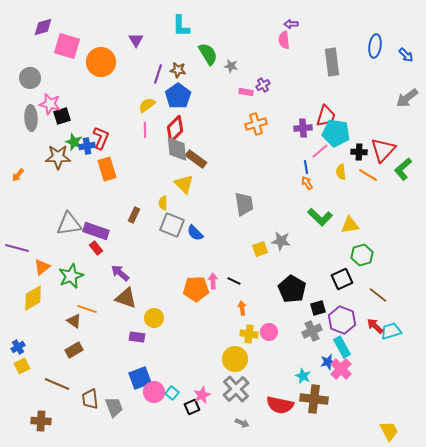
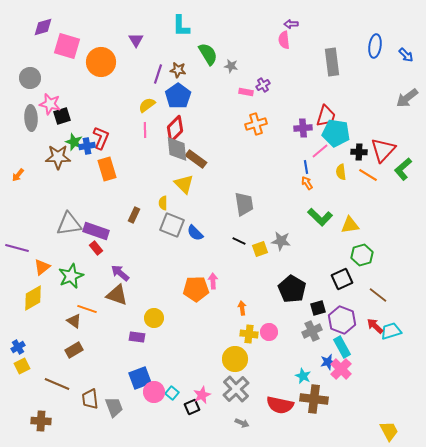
black line at (234, 281): moved 5 px right, 40 px up
brown triangle at (126, 298): moved 9 px left, 3 px up
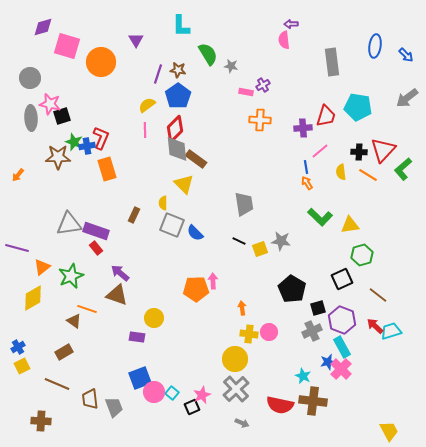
orange cross at (256, 124): moved 4 px right, 4 px up; rotated 20 degrees clockwise
cyan pentagon at (336, 133): moved 22 px right, 26 px up
brown rectangle at (74, 350): moved 10 px left, 2 px down
brown cross at (314, 399): moved 1 px left, 2 px down
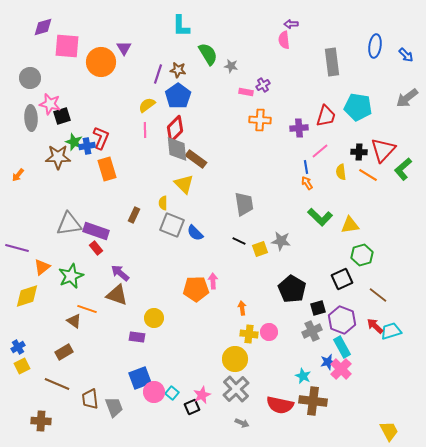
purple triangle at (136, 40): moved 12 px left, 8 px down
pink square at (67, 46): rotated 12 degrees counterclockwise
purple cross at (303, 128): moved 4 px left
yellow diamond at (33, 298): moved 6 px left, 2 px up; rotated 12 degrees clockwise
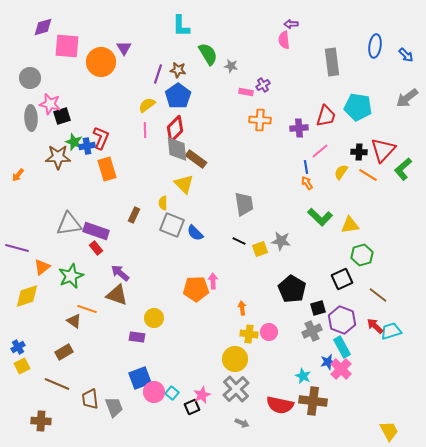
yellow semicircle at (341, 172): rotated 42 degrees clockwise
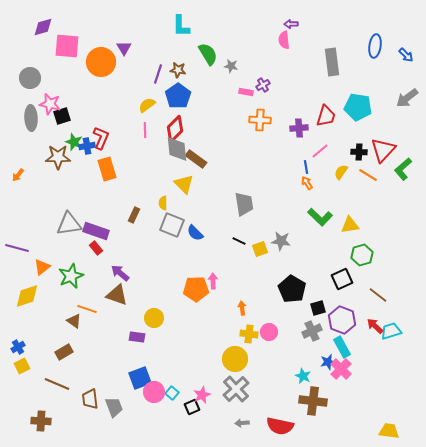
red semicircle at (280, 405): moved 21 px down
gray arrow at (242, 423): rotated 152 degrees clockwise
yellow trapezoid at (389, 431): rotated 55 degrees counterclockwise
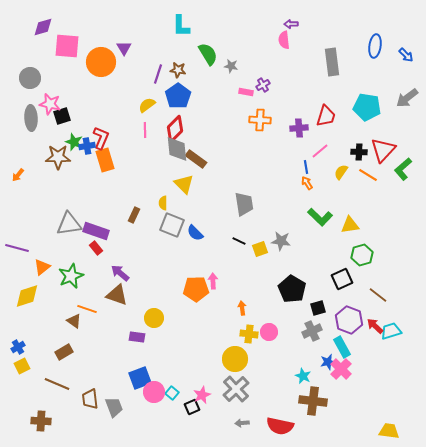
cyan pentagon at (358, 107): moved 9 px right
orange rectangle at (107, 169): moved 2 px left, 9 px up
purple hexagon at (342, 320): moved 7 px right
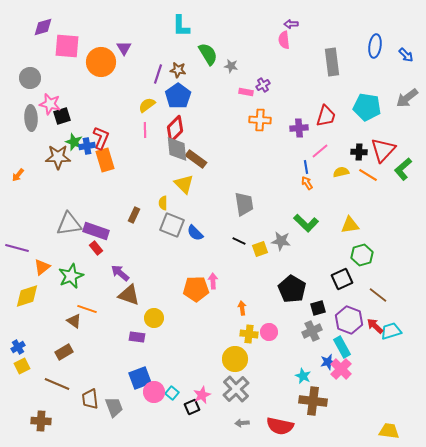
yellow semicircle at (341, 172): rotated 42 degrees clockwise
green L-shape at (320, 217): moved 14 px left, 6 px down
brown triangle at (117, 295): moved 12 px right
